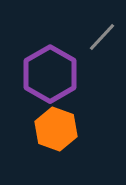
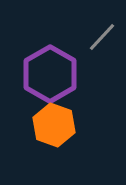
orange hexagon: moved 2 px left, 4 px up
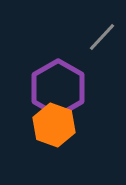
purple hexagon: moved 8 px right, 14 px down
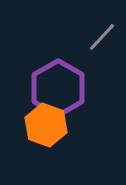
orange hexagon: moved 8 px left
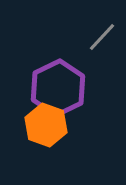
purple hexagon: rotated 4 degrees clockwise
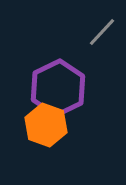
gray line: moved 5 px up
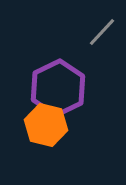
orange hexagon: rotated 6 degrees counterclockwise
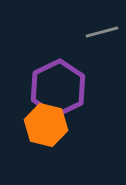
gray line: rotated 32 degrees clockwise
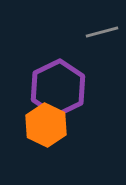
orange hexagon: rotated 12 degrees clockwise
